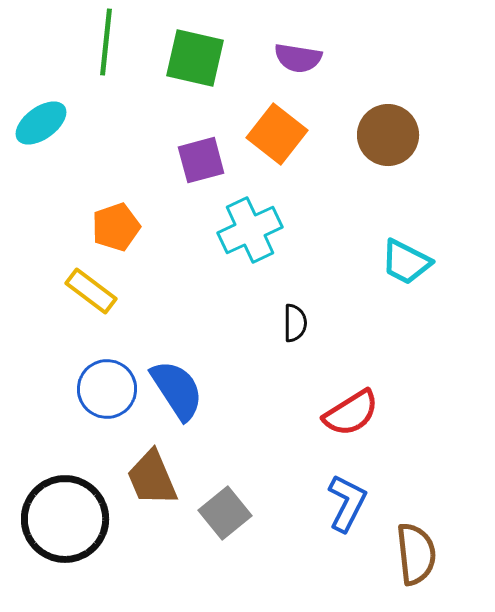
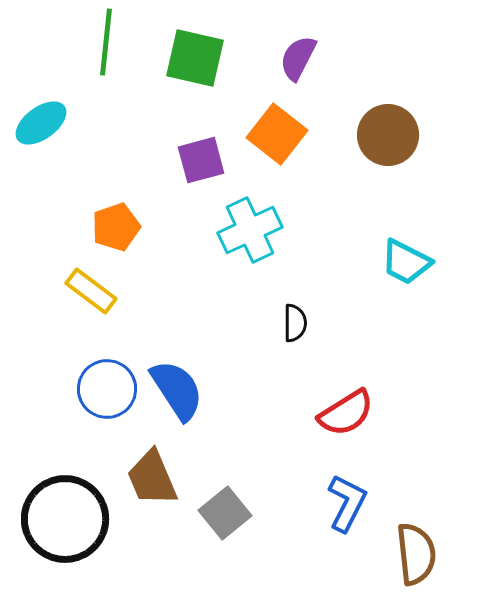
purple semicircle: rotated 108 degrees clockwise
red semicircle: moved 5 px left
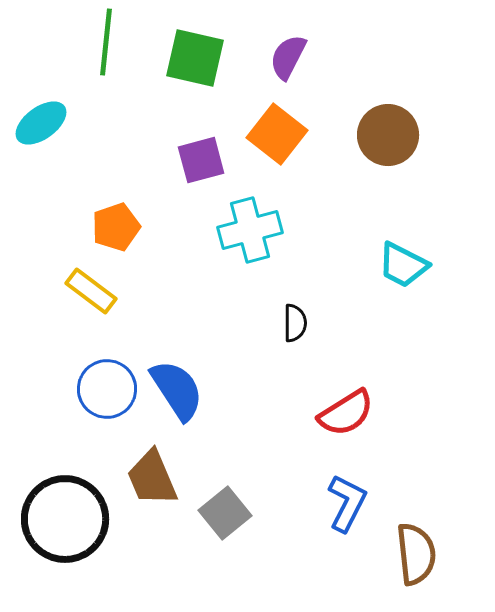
purple semicircle: moved 10 px left, 1 px up
cyan cross: rotated 10 degrees clockwise
cyan trapezoid: moved 3 px left, 3 px down
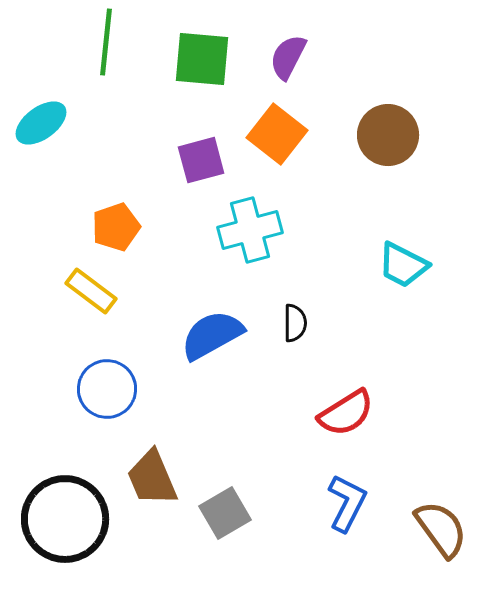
green square: moved 7 px right, 1 px down; rotated 8 degrees counterclockwise
blue semicircle: moved 35 px right, 55 px up; rotated 86 degrees counterclockwise
gray square: rotated 9 degrees clockwise
brown semicircle: moved 25 px right, 25 px up; rotated 30 degrees counterclockwise
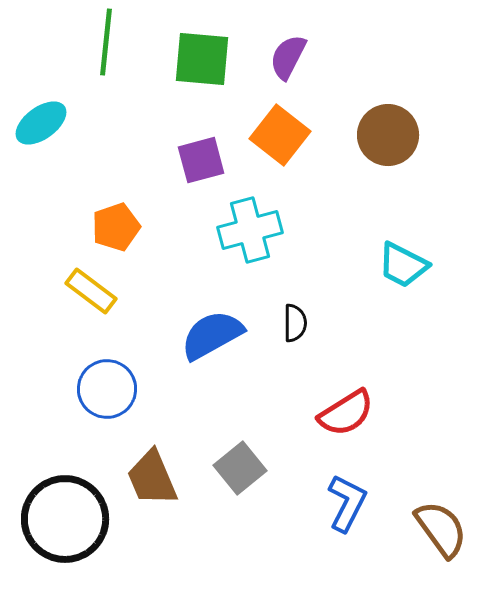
orange square: moved 3 px right, 1 px down
gray square: moved 15 px right, 45 px up; rotated 9 degrees counterclockwise
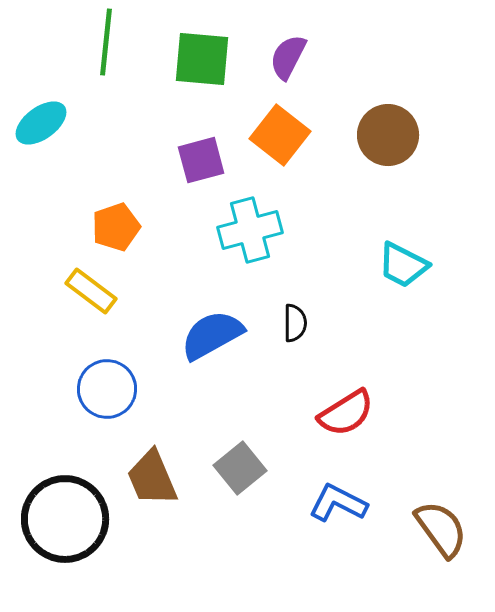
blue L-shape: moved 9 px left; rotated 90 degrees counterclockwise
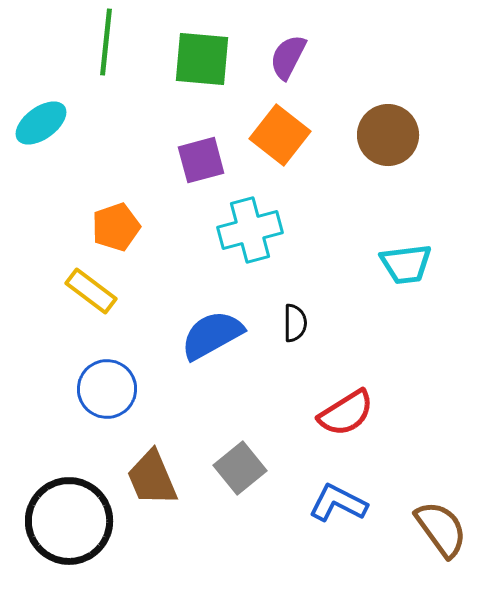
cyan trapezoid: moved 3 px right, 1 px up; rotated 34 degrees counterclockwise
black circle: moved 4 px right, 2 px down
